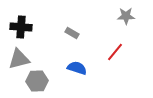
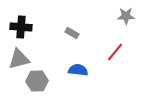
blue semicircle: moved 1 px right, 2 px down; rotated 12 degrees counterclockwise
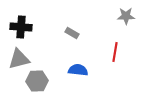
red line: rotated 30 degrees counterclockwise
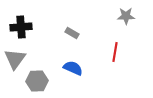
black cross: rotated 10 degrees counterclockwise
gray triangle: moved 4 px left; rotated 40 degrees counterclockwise
blue semicircle: moved 5 px left, 2 px up; rotated 18 degrees clockwise
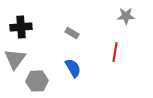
blue semicircle: rotated 36 degrees clockwise
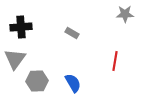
gray star: moved 1 px left, 2 px up
red line: moved 9 px down
blue semicircle: moved 15 px down
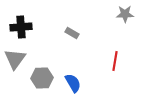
gray hexagon: moved 5 px right, 3 px up
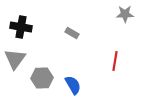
black cross: rotated 15 degrees clockwise
blue semicircle: moved 2 px down
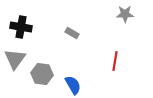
gray hexagon: moved 4 px up; rotated 10 degrees clockwise
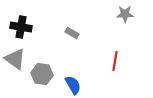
gray triangle: rotated 30 degrees counterclockwise
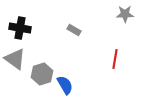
black cross: moved 1 px left, 1 px down
gray rectangle: moved 2 px right, 3 px up
red line: moved 2 px up
gray hexagon: rotated 25 degrees counterclockwise
blue semicircle: moved 8 px left
